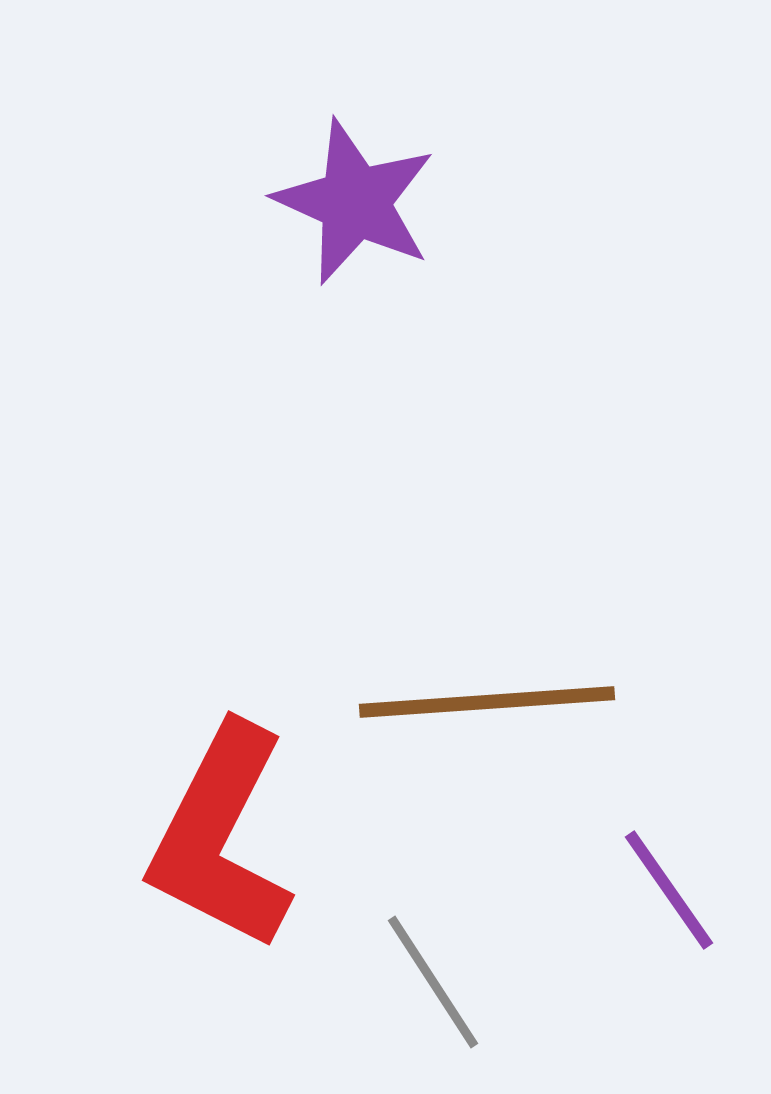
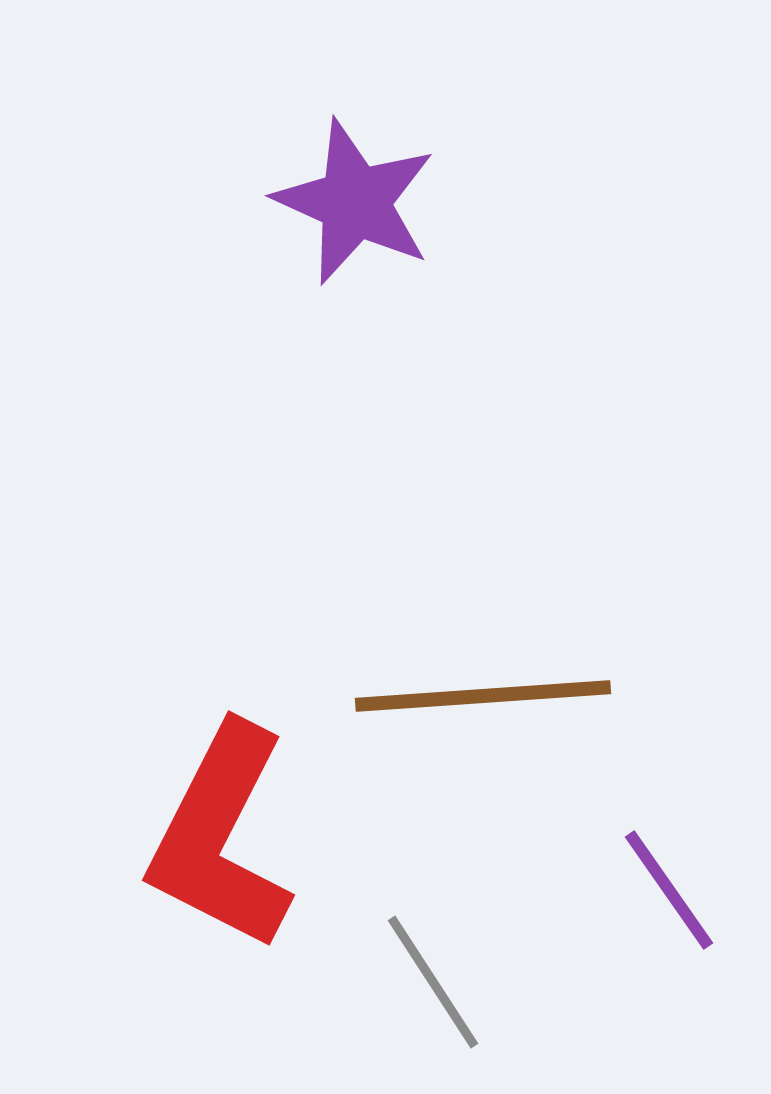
brown line: moved 4 px left, 6 px up
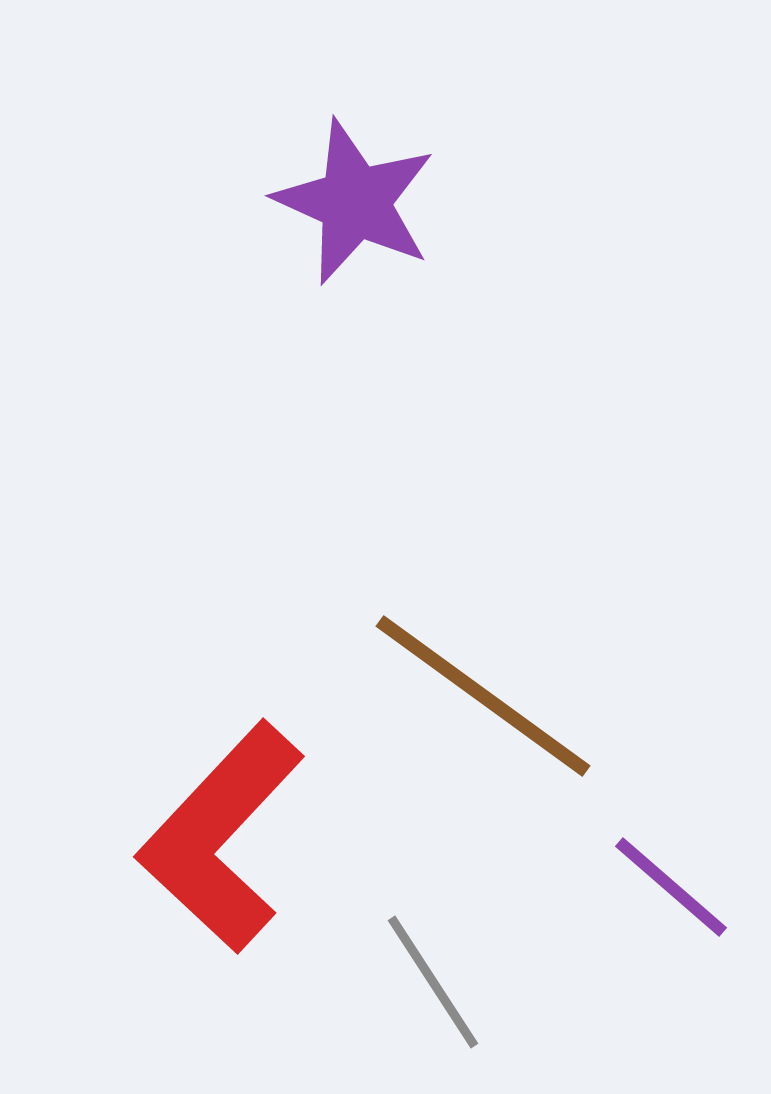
brown line: rotated 40 degrees clockwise
red L-shape: rotated 16 degrees clockwise
purple line: moved 2 px right, 3 px up; rotated 14 degrees counterclockwise
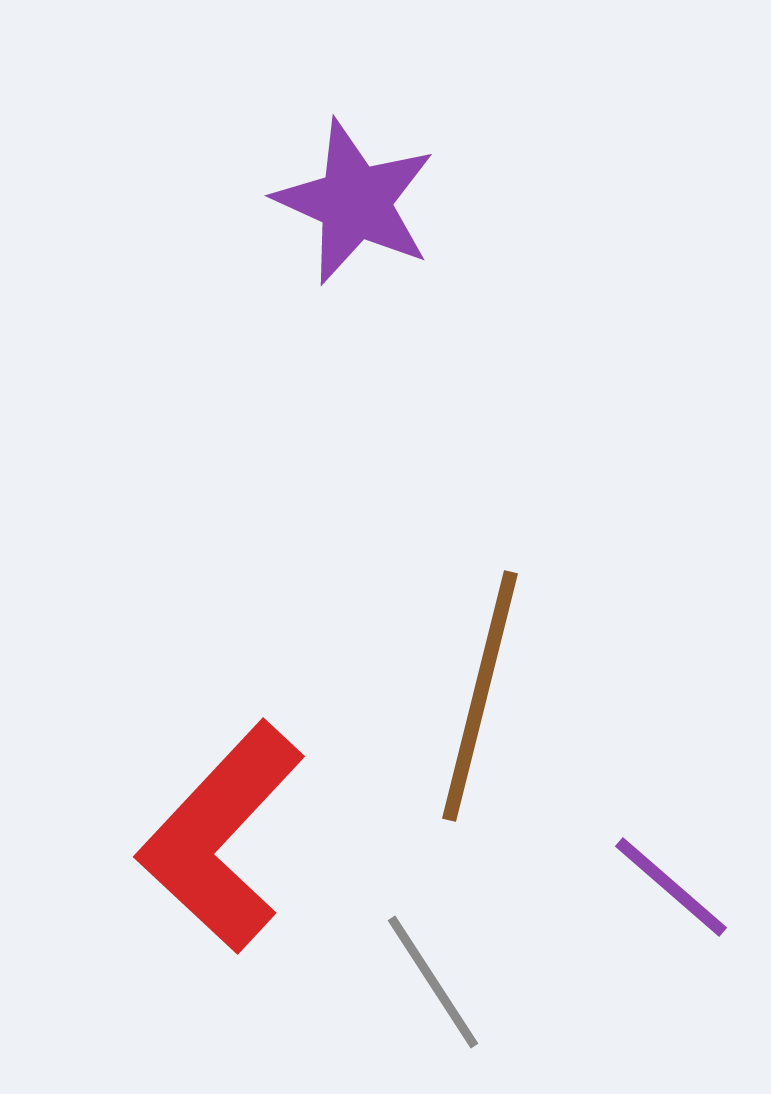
brown line: moved 3 px left; rotated 68 degrees clockwise
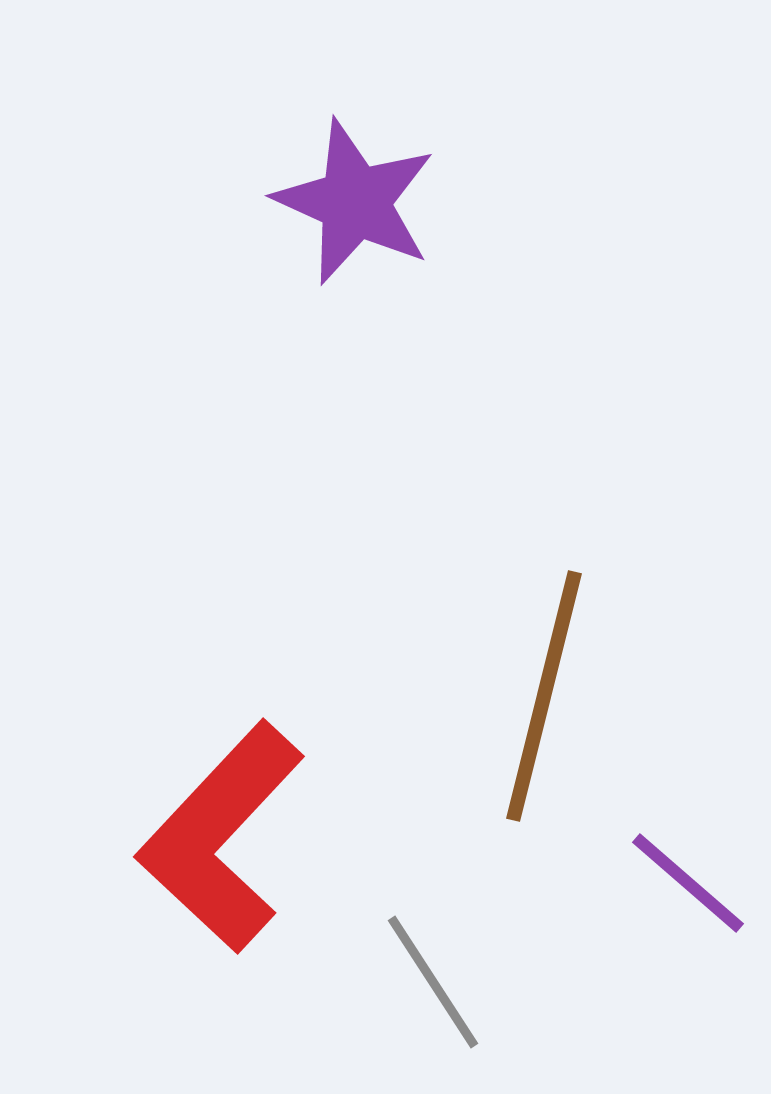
brown line: moved 64 px right
purple line: moved 17 px right, 4 px up
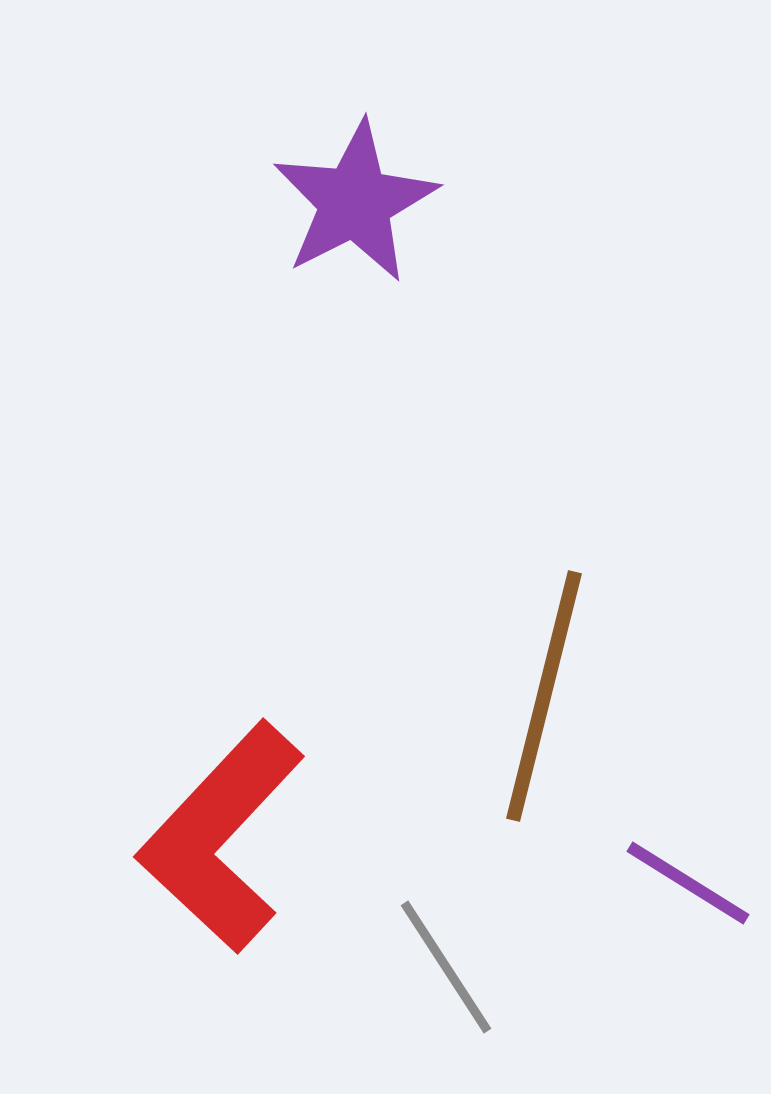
purple star: rotated 21 degrees clockwise
purple line: rotated 9 degrees counterclockwise
gray line: moved 13 px right, 15 px up
